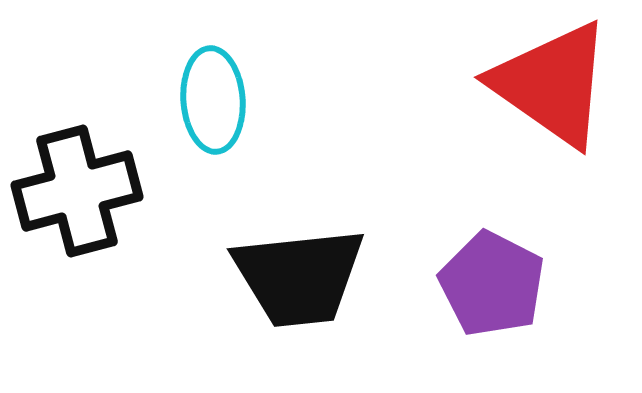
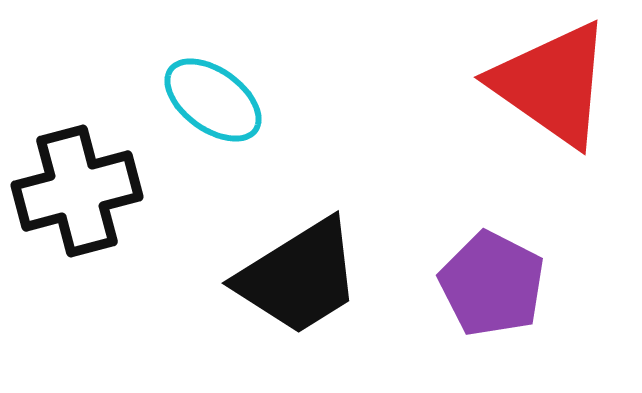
cyan ellipse: rotated 50 degrees counterclockwise
black trapezoid: rotated 26 degrees counterclockwise
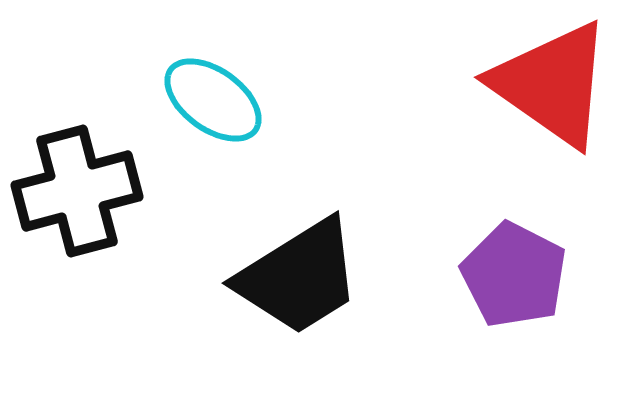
purple pentagon: moved 22 px right, 9 px up
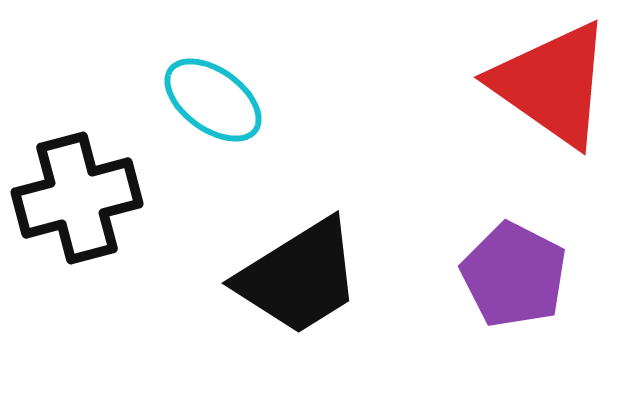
black cross: moved 7 px down
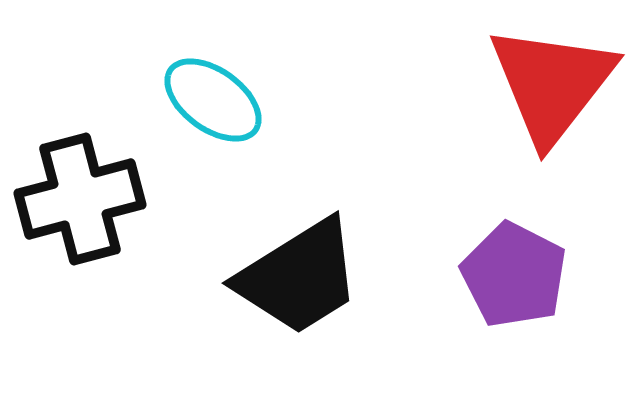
red triangle: rotated 33 degrees clockwise
black cross: moved 3 px right, 1 px down
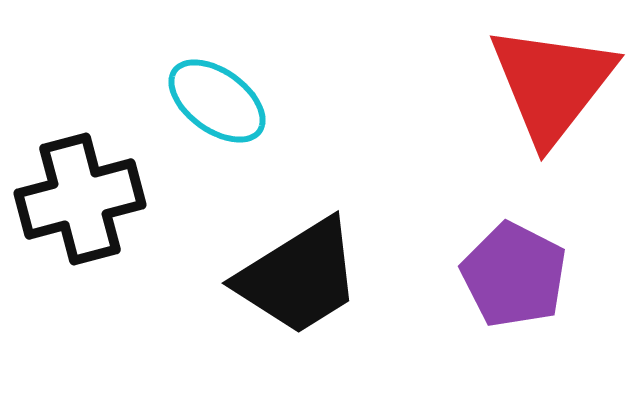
cyan ellipse: moved 4 px right, 1 px down
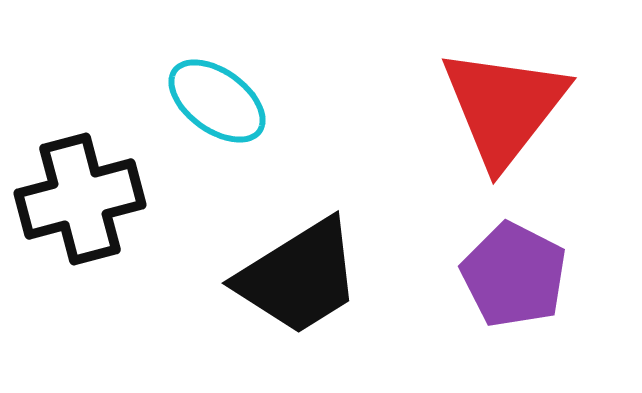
red triangle: moved 48 px left, 23 px down
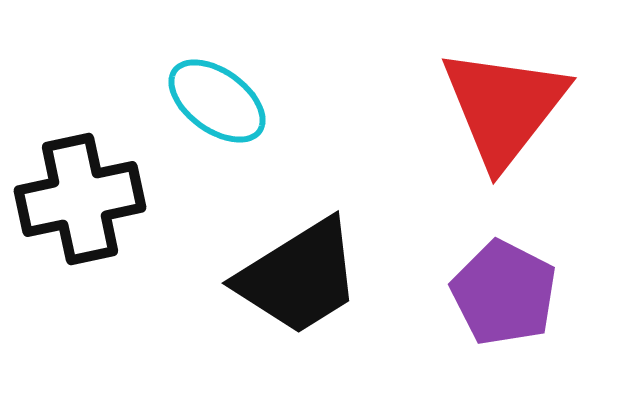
black cross: rotated 3 degrees clockwise
purple pentagon: moved 10 px left, 18 px down
